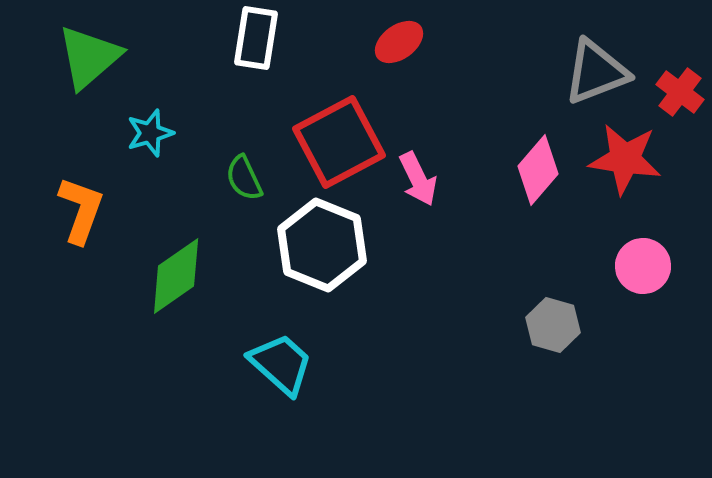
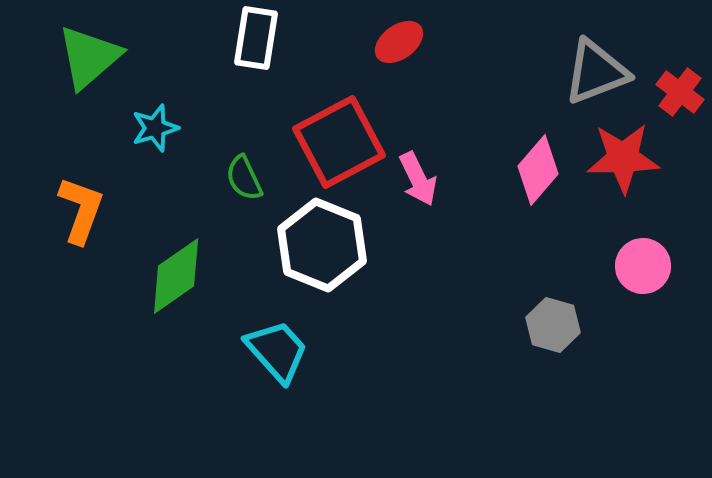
cyan star: moved 5 px right, 5 px up
red star: moved 2 px left, 1 px up; rotated 10 degrees counterclockwise
cyan trapezoid: moved 4 px left, 13 px up; rotated 6 degrees clockwise
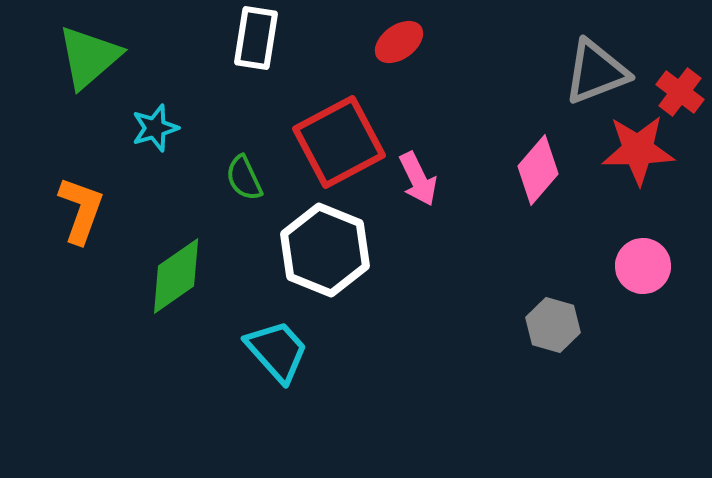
red star: moved 15 px right, 8 px up
white hexagon: moved 3 px right, 5 px down
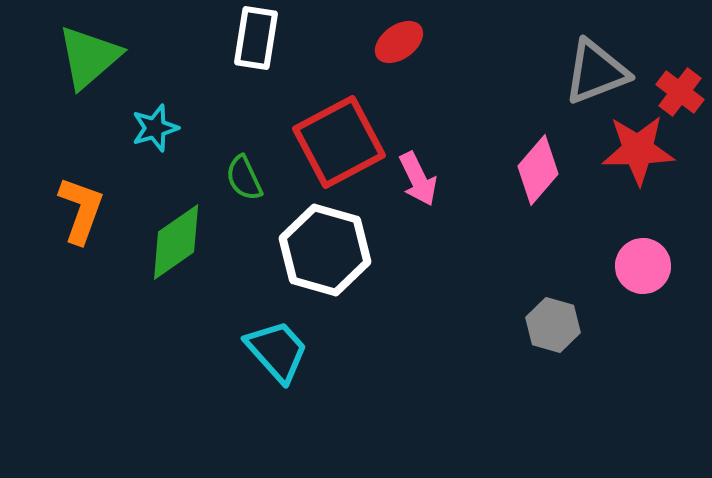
white hexagon: rotated 6 degrees counterclockwise
green diamond: moved 34 px up
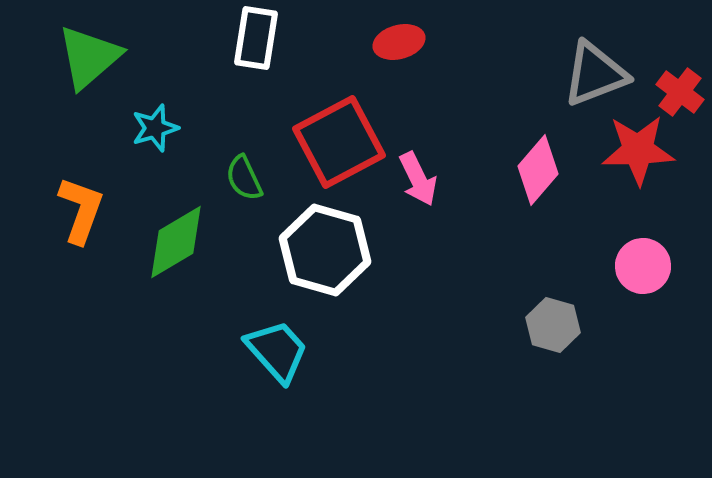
red ellipse: rotated 21 degrees clockwise
gray triangle: moved 1 px left, 2 px down
green diamond: rotated 4 degrees clockwise
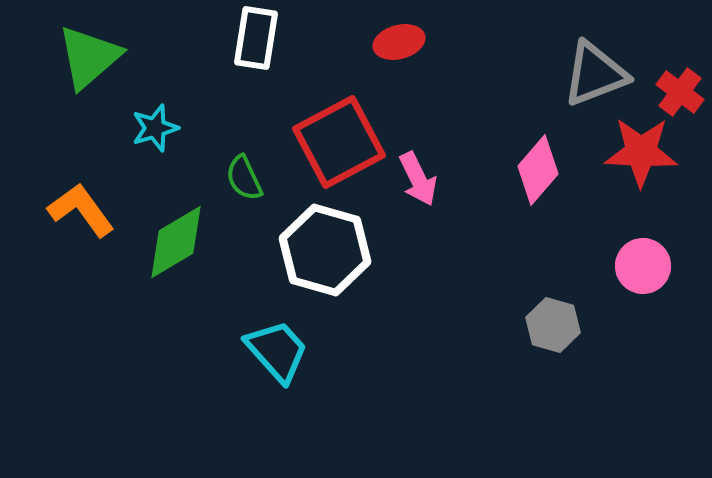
red star: moved 3 px right, 2 px down; rotated 4 degrees clockwise
orange L-shape: rotated 56 degrees counterclockwise
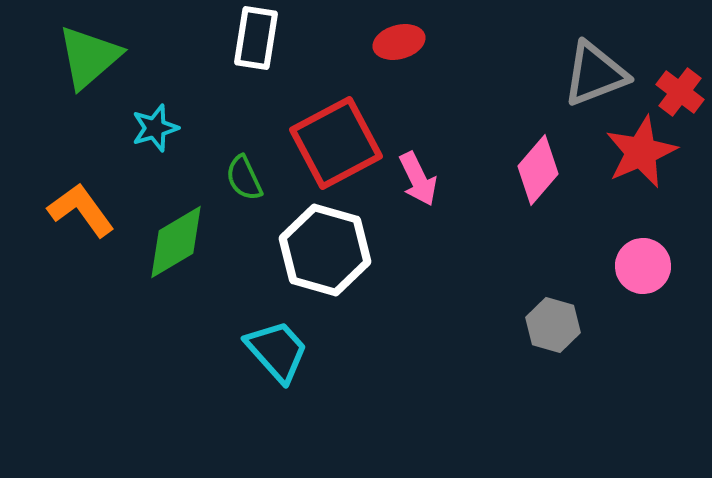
red square: moved 3 px left, 1 px down
red star: rotated 26 degrees counterclockwise
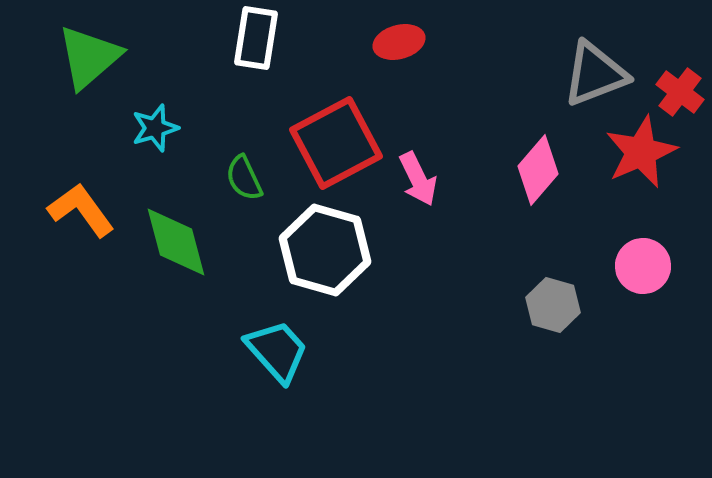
green diamond: rotated 74 degrees counterclockwise
gray hexagon: moved 20 px up
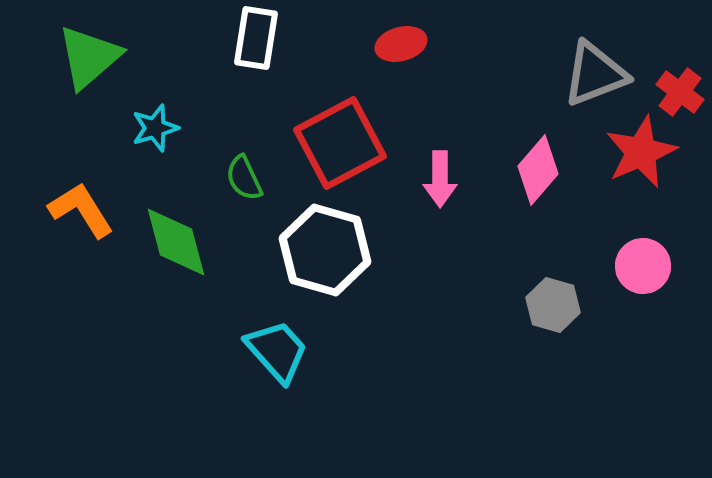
red ellipse: moved 2 px right, 2 px down
red square: moved 4 px right
pink arrow: moved 22 px right; rotated 26 degrees clockwise
orange L-shape: rotated 4 degrees clockwise
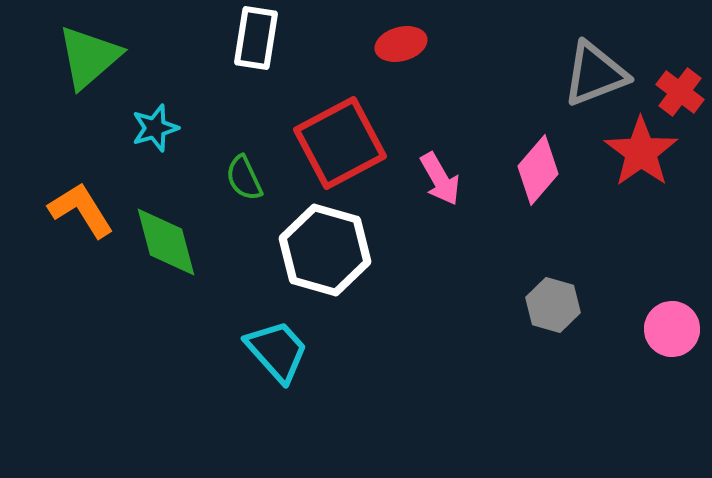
red star: rotated 12 degrees counterclockwise
pink arrow: rotated 30 degrees counterclockwise
green diamond: moved 10 px left
pink circle: moved 29 px right, 63 px down
